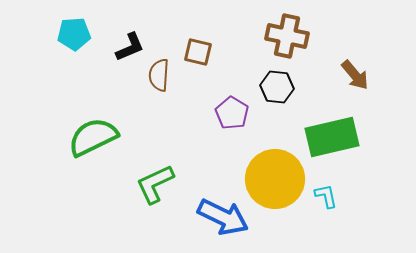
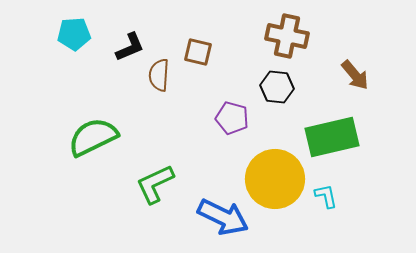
purple pentagon: moved 5 px down; rotated 16 degrees counterclockwise
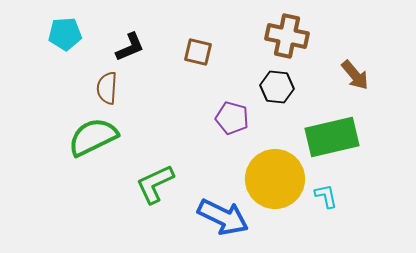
cyan pentagon: moved 9 px left
brown semicircle: moved 52 px left, 13 px down
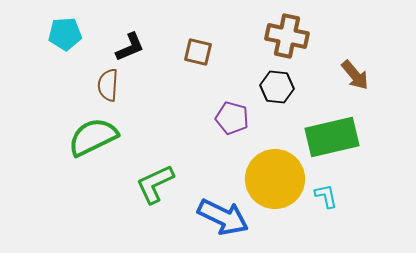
brown semicircle: moved 1 px right, 3 px up
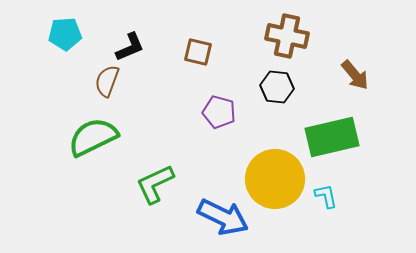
brown semicircle: moved 1 px left, 4 px up; rotated 16 degrees clockwise
purple pentagon: moved 13 px left, 6 px up
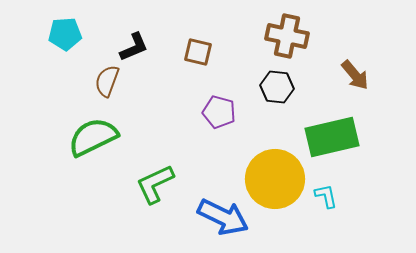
black L-shape: moved 4 px right
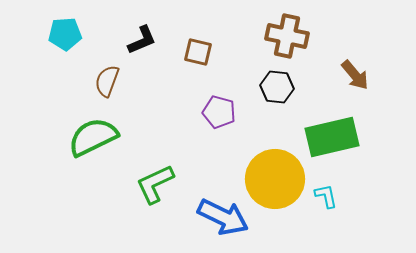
black L-shape: moved 8 px right, 7 px up
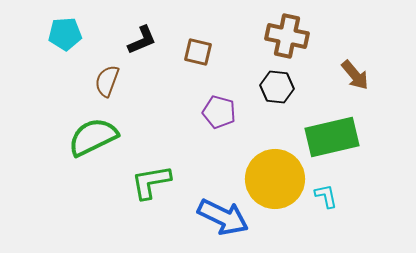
green L-shape: moved 4 px left, 2 px up; rotated 15 degrees clockwise
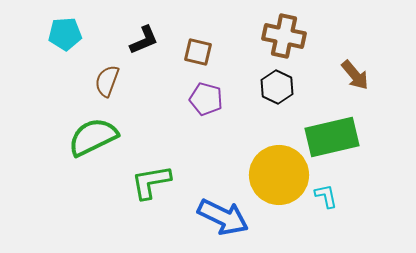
brown cross: moved 3 px left
black L-shape: moved 2 px right
black hexagon: rotated 20 degrees clockwise
purple pentagon: moved 13 px left, 13 px up
yellow circle: moved 4 px right, 4 px up
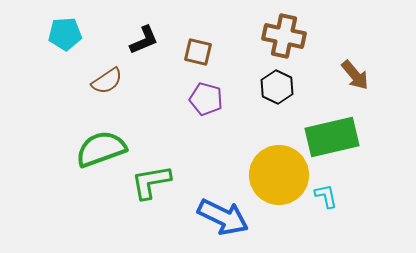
brown semicircle: rotated 144 degrees counterclockwise
green semicircle: moved 8 px right, 12 px down; rotated 6 degrees clockwise
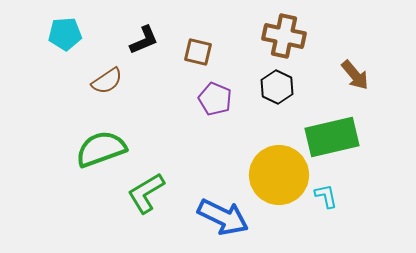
purple pentagon: moved 9 px right; rotated 8 degrees clockwise
green L-shape: moved 5 px left, 11 px down; rotated 21 degrees counterclockwise
